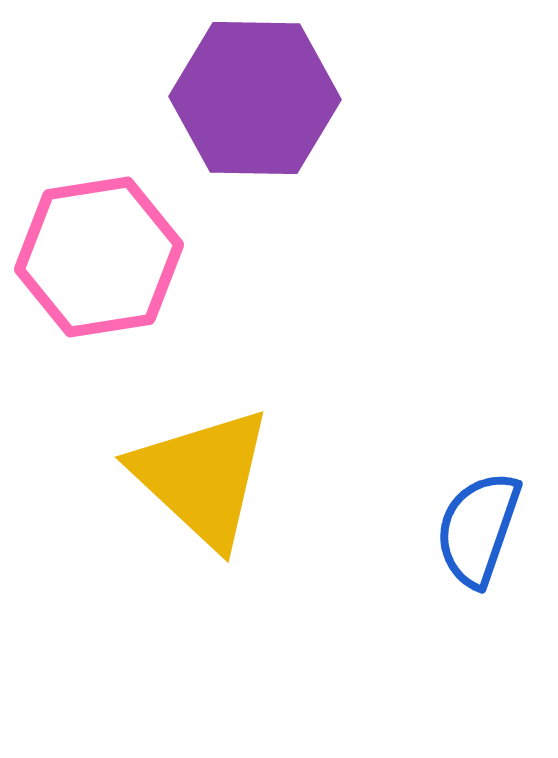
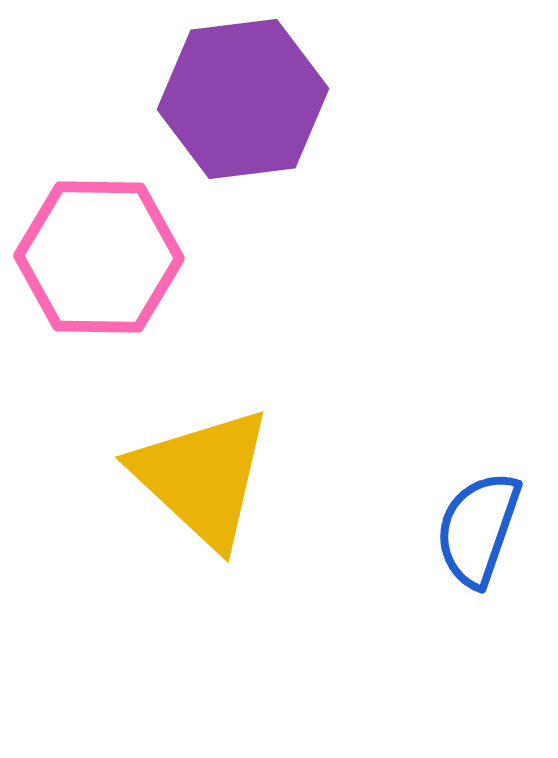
purple hexagon: moved 12 px left, 1 px down; rotated 8 degrees counterclockwise
pink hexagon: rotated 10 degrees clockwise
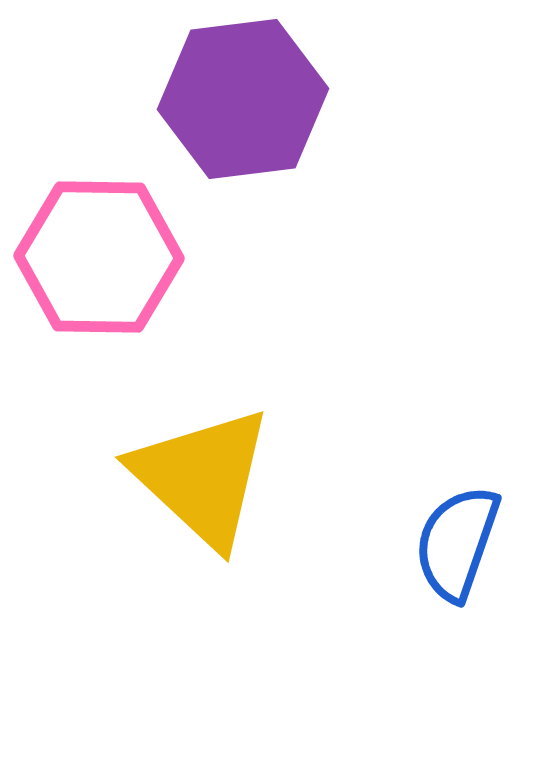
blue semicircle: moved 21 px left, 14 px down
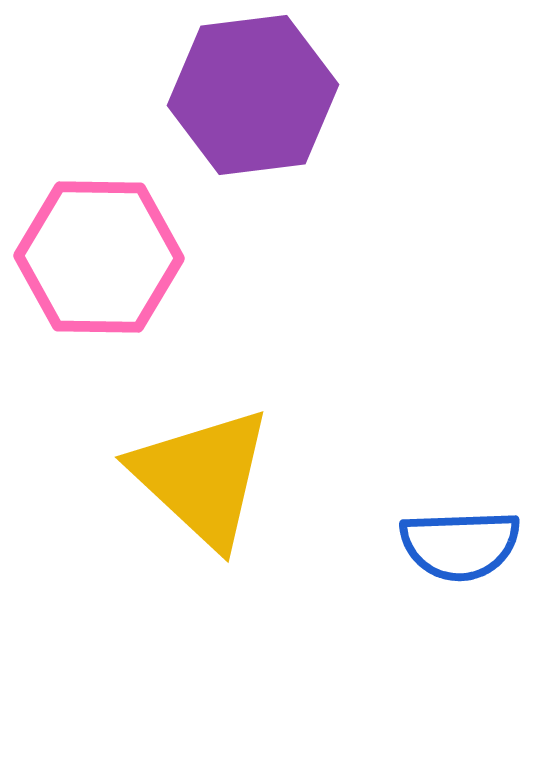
purple hexagon: moved 10 px right, 4 px up
blue semicircle: moved 3 px right, 2 px down; rotated 111 degrees counterclockwise
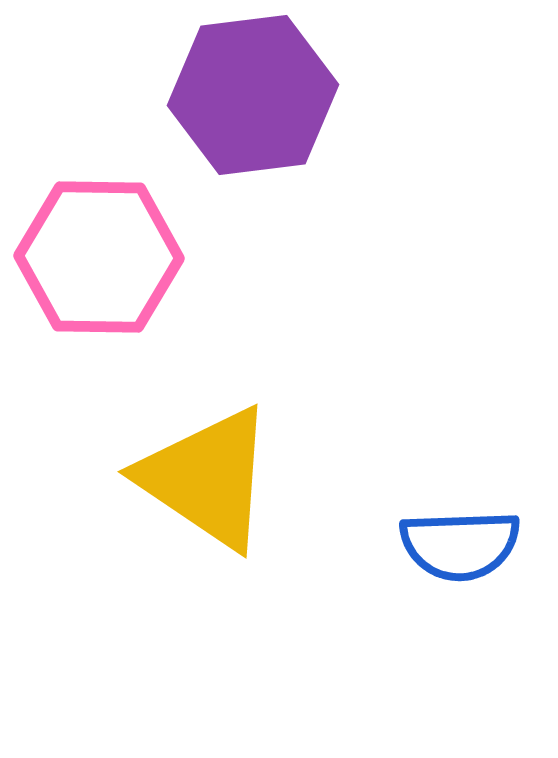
yellow triangle: moved 5 px right, 1 px down; rotated 9 degrees counterclockwise
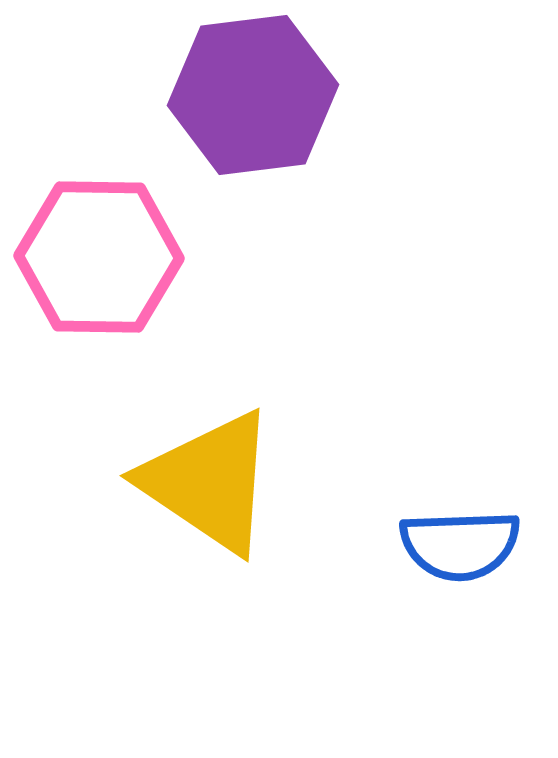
yellow triangle: moved 2 px right, 4 px down
